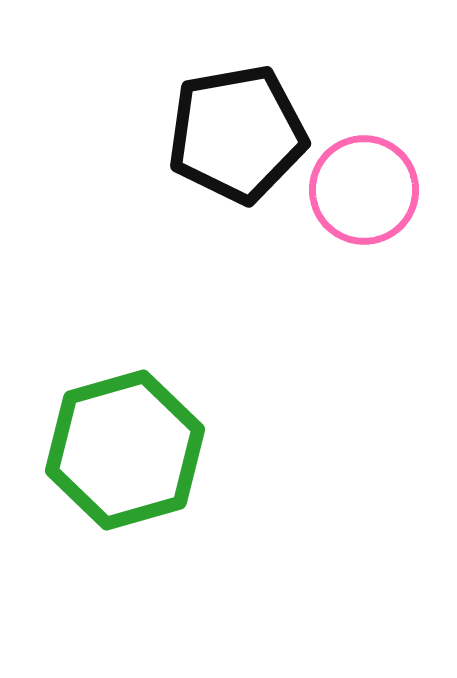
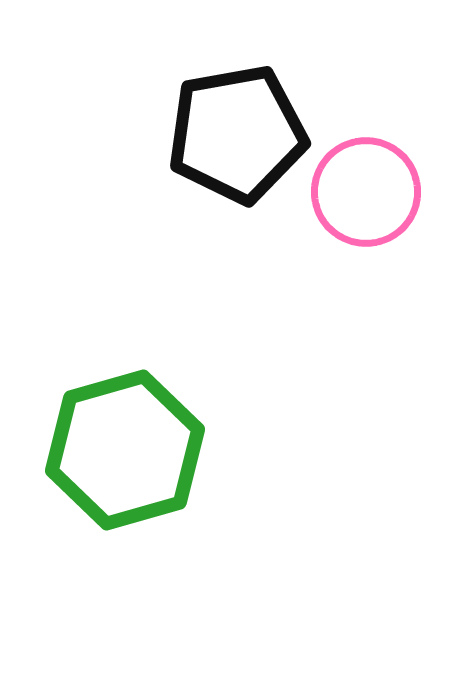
pink circle: moved 2 px right, 2 px down
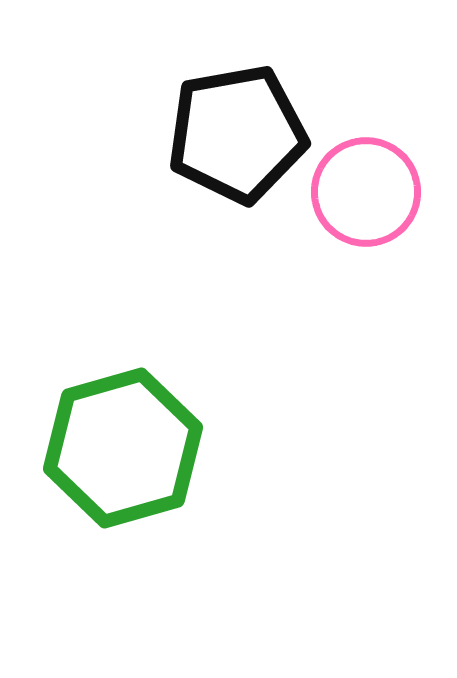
green hexagon: moved 2 px left, 2 px up
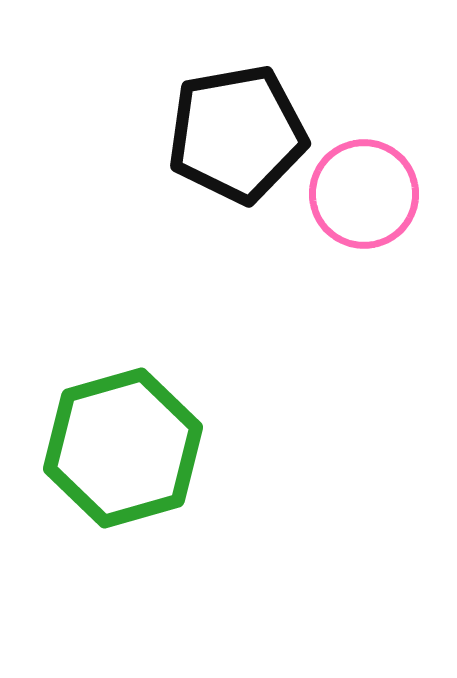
pink circle: moved 2 px left, 2 px down
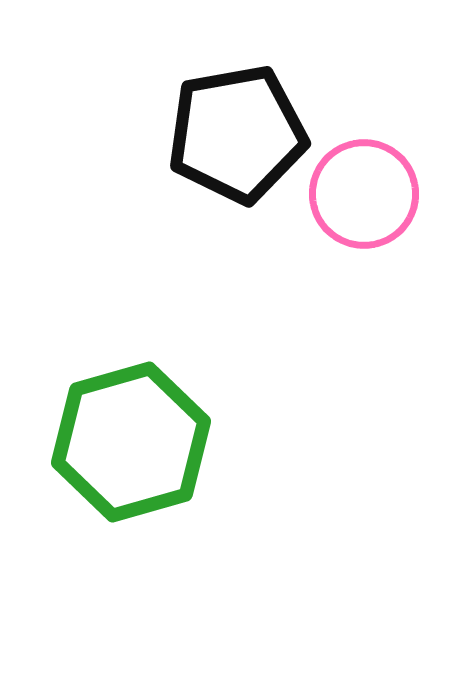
green hexagon: moved 8 px right, 6 px up
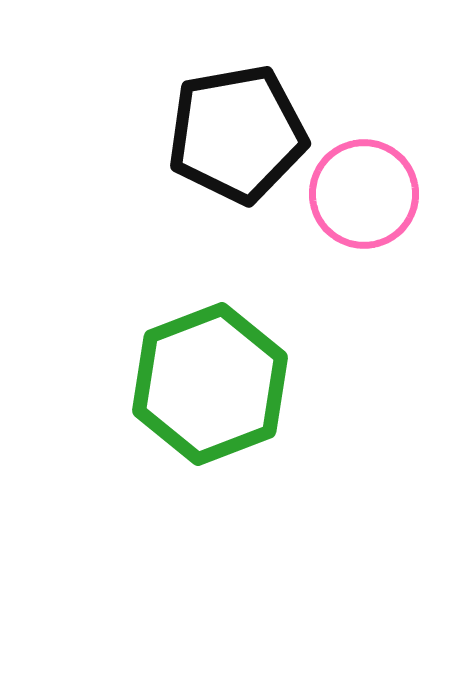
green hexagon: moved 79 px right, 58 px up; rotated 5 degrees counterclockwise
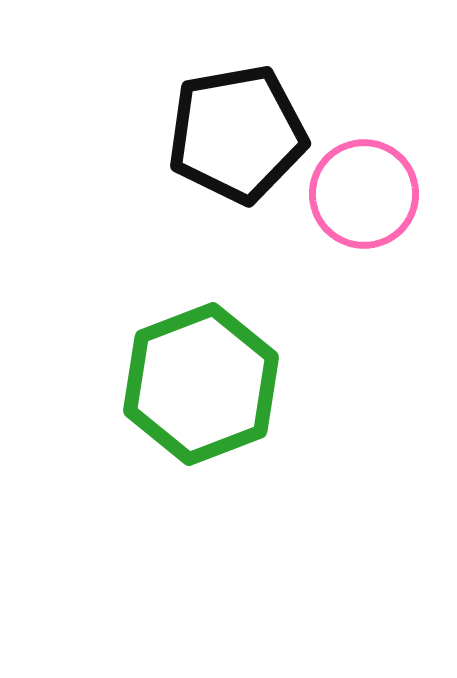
green hexagon: moved 9 px left
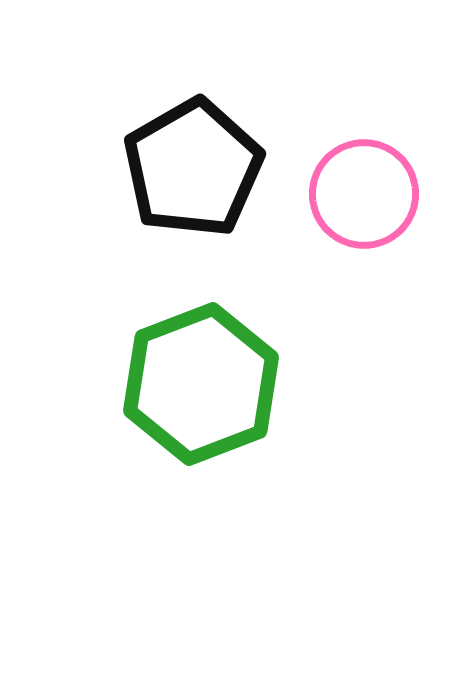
black pentagon: moved 44 px left, 34 px down; rotated 20 degrees counterclockwise
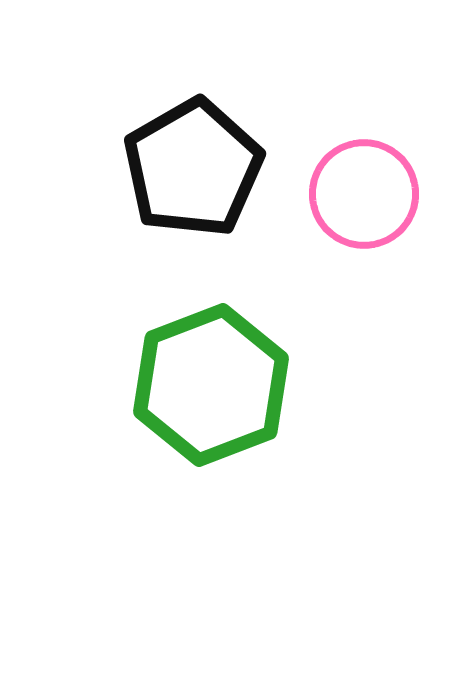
green hexagon: moved 10 px right, 1 px down
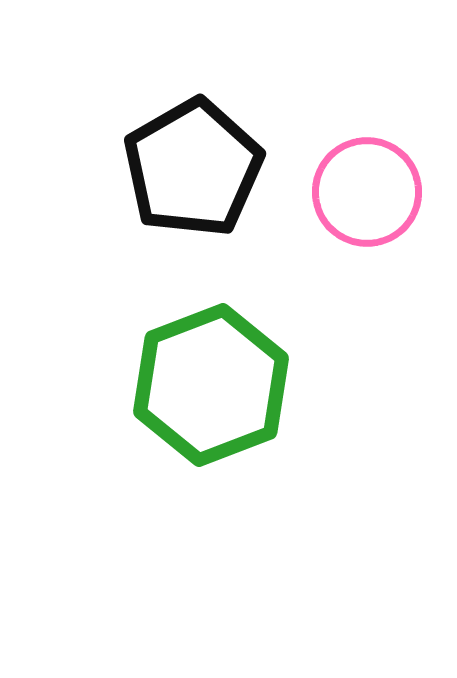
pink circle: moved 3 px right, 2 px up
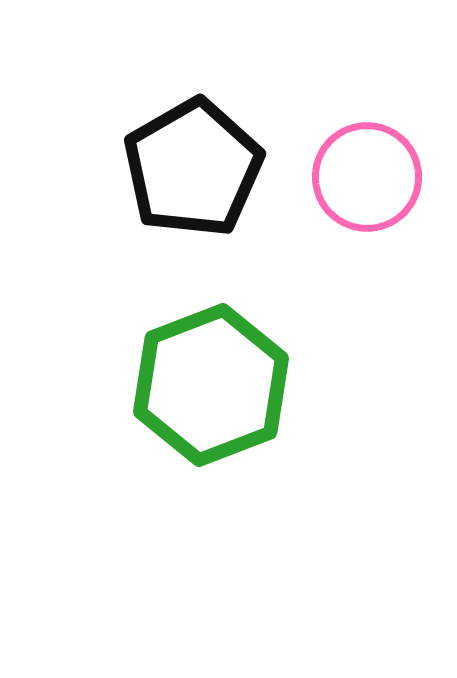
pink circle: moved 15 px up
